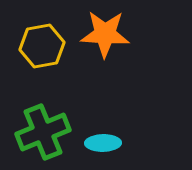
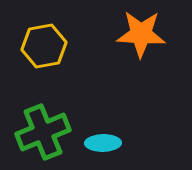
orange star: moved 36 px right
yellow hexagon: moved 2 px right
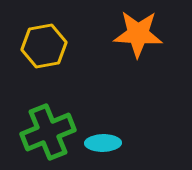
orange star: moved 3 px left
green cross: moved 5 px right
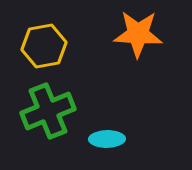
green cross: moved 21 px up
cyan ellipse: moved 4 px right, 4 px up
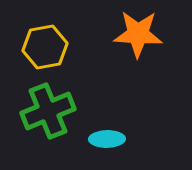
yellow hexagon: moved 1 px right, 1 px down
